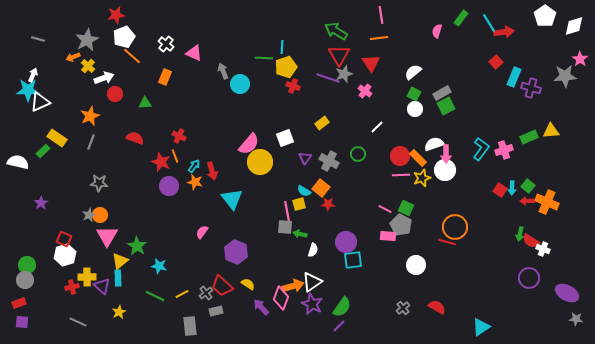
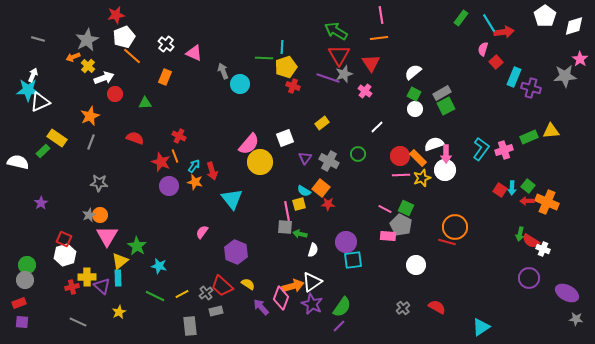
pink semicircle at (437, 31): moved 46 px right, 18 px down
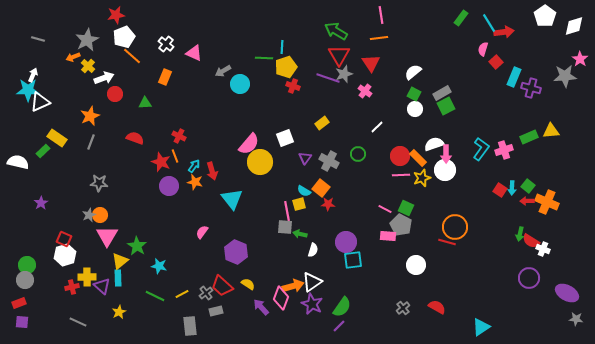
gray arrow at (223, 71): rotated 98 degrees counterclockwise
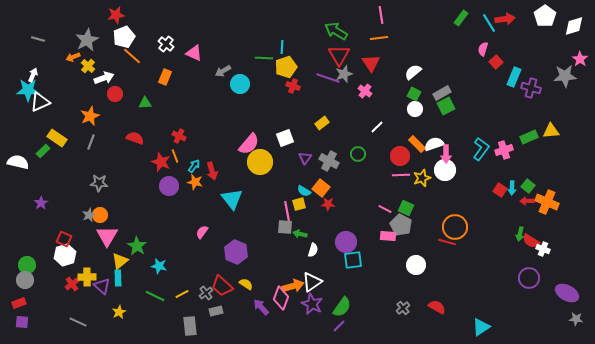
red arrow at (504, 32): moved 1 px right, 13 px up
orange rectangle at (418, 158): moved 1 px left, 14 px up
yellow semicircle at (248, 284): moved 2 px left
red cross at (72, 287): moved 3 px up; rotated 24 degrees counterclockwise
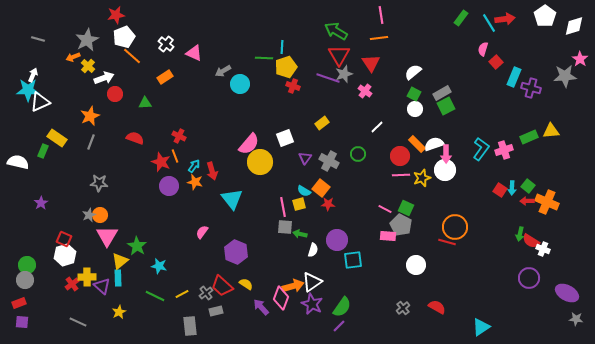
orange rectangle at (165, 77): rotated 35 degrees clockwise
green rectangle at (43, 151): rotated 24 degrees counterclockwise
pink line at (287, 211): moved 4 px left, 4 px up
purple circle at (346, 242): moved 9 px left, 2 px up
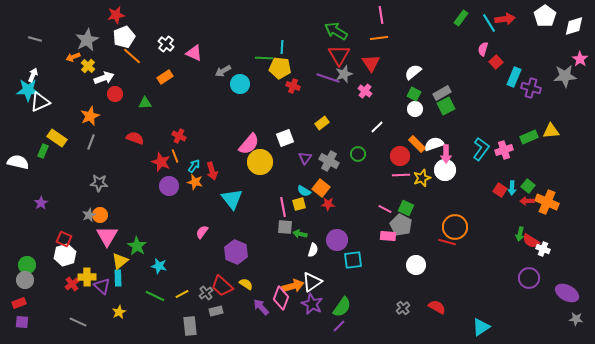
gray line at (38, 39): moved 3 px left
yellow pentagon at (286, 67): moved 6 px left, 1 px down; rotated 25 degrees clockwise
